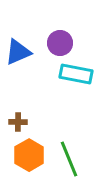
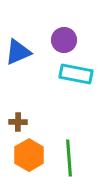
purple circle: moved 4 px right, 3 px up
green line: moved 1 px up; rotated 18 degrees clockwise
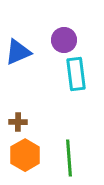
cyan rectangle: rotated 72 degrees clockwise
orange hexagon: moved 4 px left
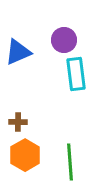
green line: moved 1 px right, 4 px down
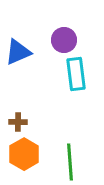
orange hexagon: moved 1 px left, 1 px up
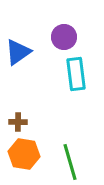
purple circle: moved 3 px up
blue triangle: rotated 12 degrees counterclockwise
orange hexagon: rotated 20 degrees counterclockwise
green line: rotated 12 degrees counterclockwise
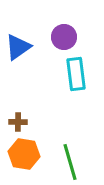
blue triangle: moved 5 px up
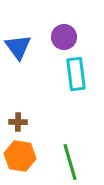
blue triangle: rotated 32 degrees counterclockwise
orange hexagon: moved 4 px left, 2 px down
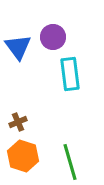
purple circle: moved 11 px left
cyan rectangle: moved 6 px left
brown cross: rotated 24 degrees counterclockwise
orange hexagon: moved 3 px right; rotated 8 degrees clockwise
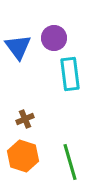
purple circle: moved 1 px right, 1 px down
brown cross: moved 7 px right, 3 px up
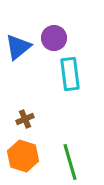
blue triangle: rotated 28 degrees clockwise
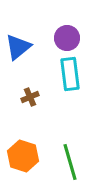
purple circle: moved 13 px right
brown cross: moved 5 px right, 22 px up
